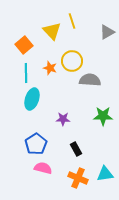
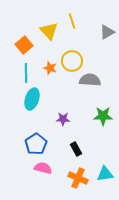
yellow triangle: moved 3 px left
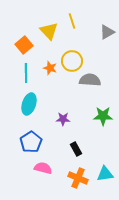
cyan ellipse: moved 3 px left, 5 px down
blue pentagon: moved 5 px left, 2 px up
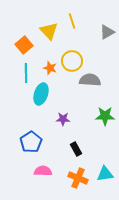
cyan ellipse: moved 12 px right, 10 px up
green star: moved 2 px right
pink semicircle: moved 3 px down; rotated 12 degrees counterclockwise
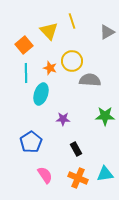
pink semicircle: moved 2 px right, 4 px down; rotated 54 degrees clockwise
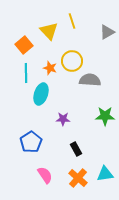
orange cross: rotated 18 degrees clockwise
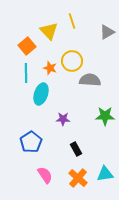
orange square: moved 3 px right, 1 px down
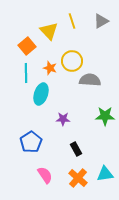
gray triangle: moved 6 px left, 11 px up
